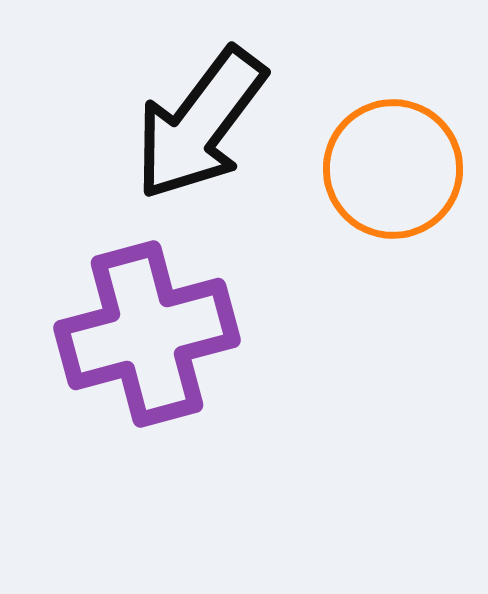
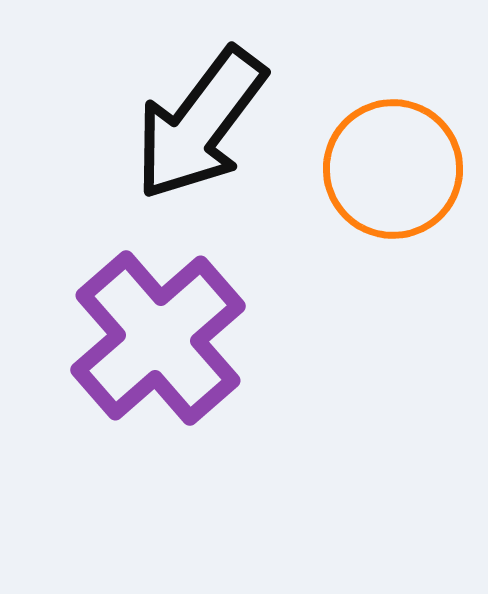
purple cross: moved 11 px right, 4 px down; rotated 26 degrees counterclockwise
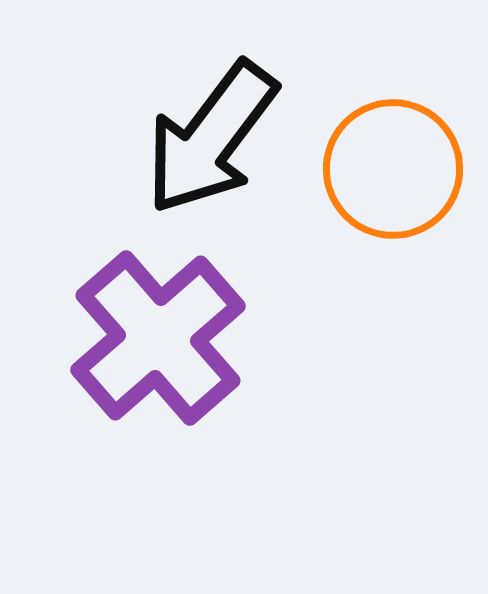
black arrow: moved 11 px right, 14 px down
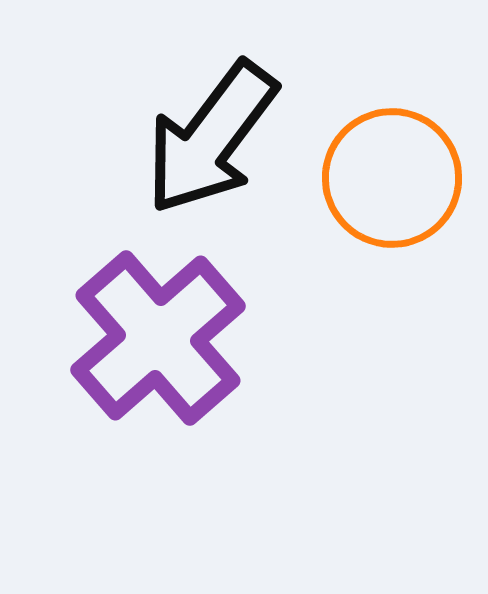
orange circle: moved 1 px left, 9 px down
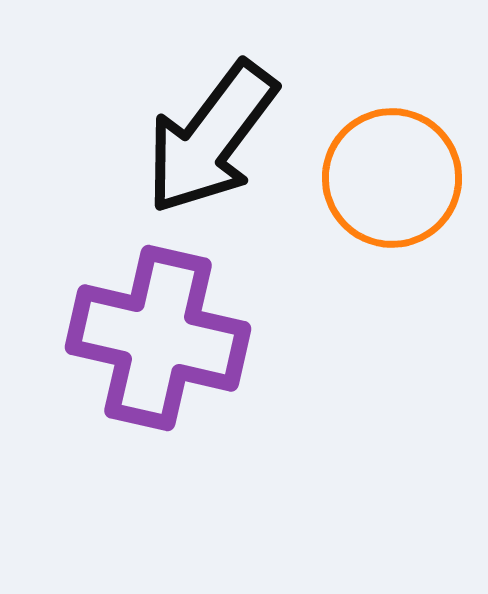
purple cross: rotated 36 degrees counterclockwise
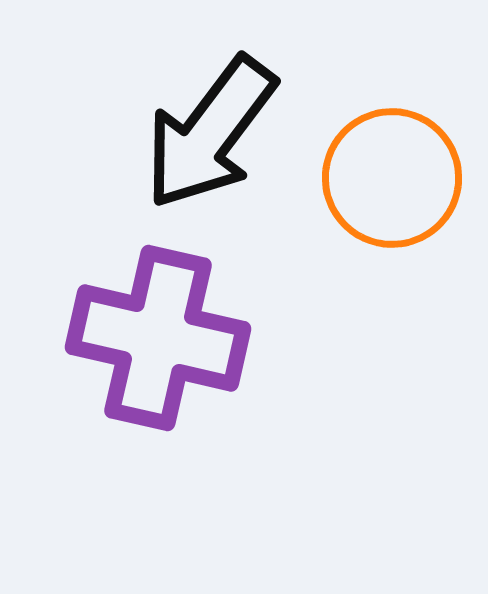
black arrow: moved 1 px left, 5 px up
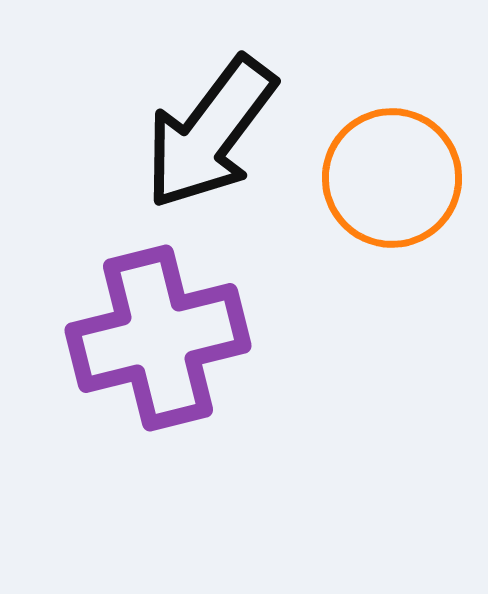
purple cross: rotated 27 degrees counterclockwise
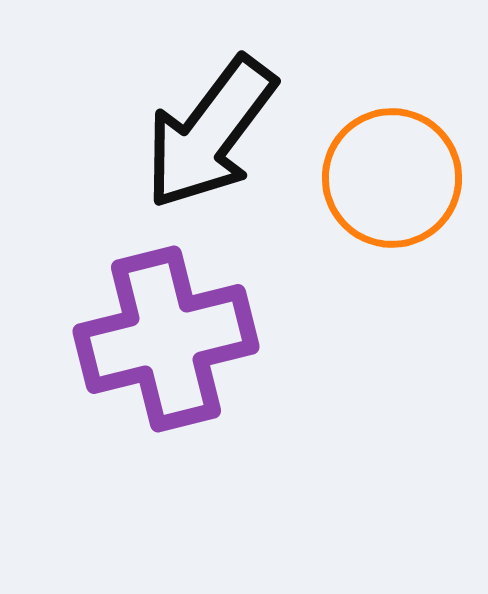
purple cross: moved 8 px right, 1 px down
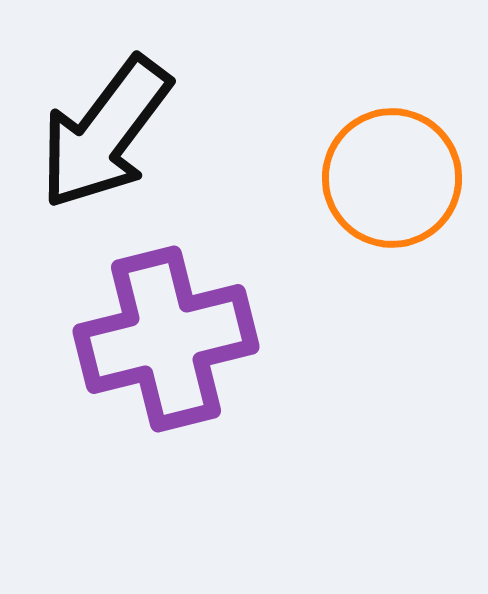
black arrow: moved 105 px left
